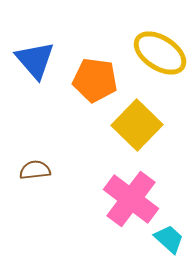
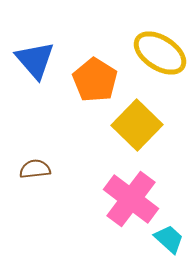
orange pentagon: rotated 24 degrees clockwise
brown semicircle: moved 1 px up
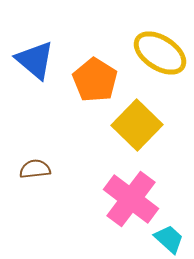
blue triangle: rotated 9 degrees counterclockwise
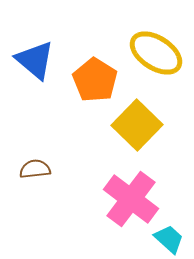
yellow ellipse: moved 4 px left
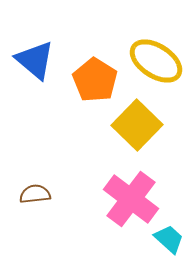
yellow ellipse: moved 8 px down
brown semicircle: moved 25 px down
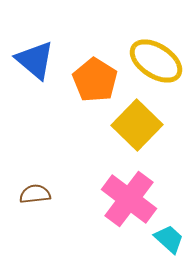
pink cross: moved 2 px left
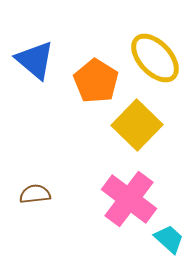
yellow ellipse: moved 1 px left, 3 px up; rotated 14 degrees clockwise
orange pentagon: moved 1 px right, 1 px down
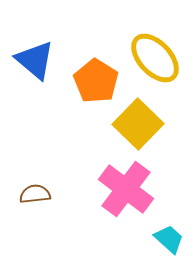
yellow square: moved 1 px right, 1 px up
pink cross: moved 3 px left, 10 px up
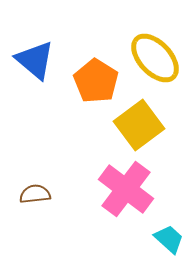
yellow square: moved 1 px right, 1 px down; rotated 9 degrees clockwise
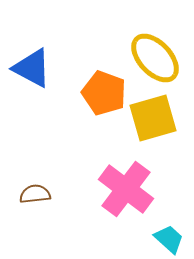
blue triangle: moved 3 px left, 8 px down; rotated 12 degrees counterclockwise
orange pentagon: moved 8 px right, 12 px down; rotated 12 degrees counterclockwise
yellow square: moved 14 px right, 7 px up; rotated 21 degrees clockwise
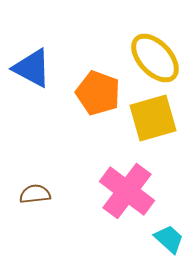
orange pentagon: moved 6 px left
pink cross: moved 1 px right, 2 px down
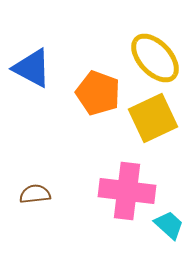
yellow square: rotated 9 degrees counterclockwise
pink cross: rotated 30 degrees counterclockwise
cyan trapezoid: moved 14 px up
